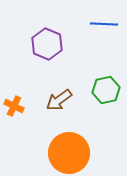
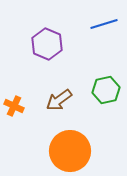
blue line: rotated 20 degrees counterclockwise
orange circle: moved 1 px right, 2 px up
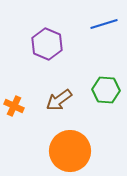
green hexagon: rotated 16 degrees clockwise
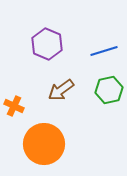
blue line: moved 27 px down
green hexagon: moved 3 px right; rotated 16 degrees counterclockwise
brown arrow: moved 2 px right, 10 px up
orange circle: moved 26 px left, 7 px up
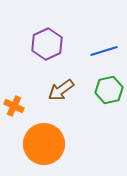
purple hexagon: rotated 12 degrees clockwise
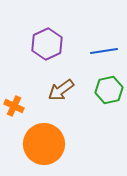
blue line: rotated 8 degrees clockwise
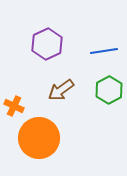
green hexagon: rotated 16 degrees counterclockwise
orange circle: moved 5 px left, 6 px up
